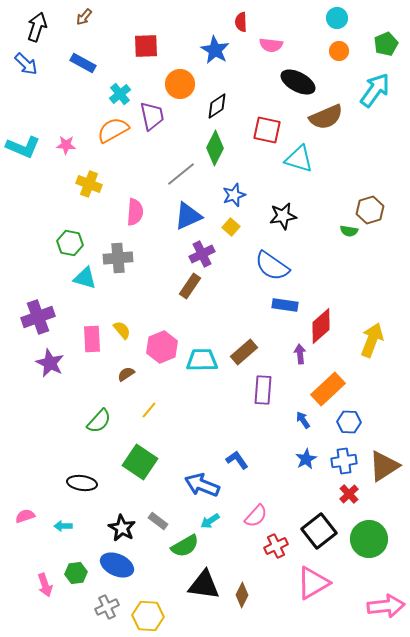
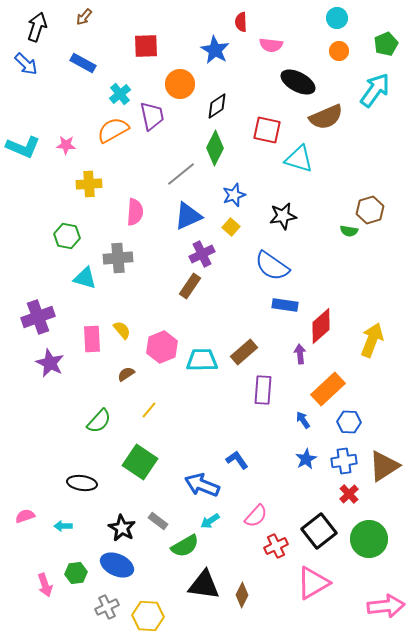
yellow cross at (89, 184): rotated 25 degrees counterclockwise
green hexagon at (70, 243): moved 3 px left, 7 px up
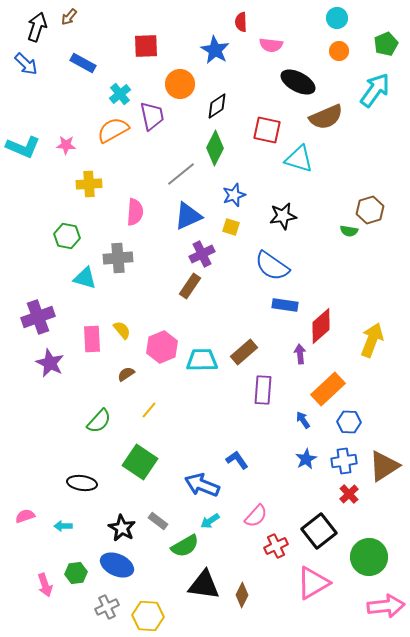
brown arrow at (84, 17): moved 15 px left
yellow square at (231, 227): rotated 24 degrees counterclockwise
green circle at (369, 539): moved 18 px down
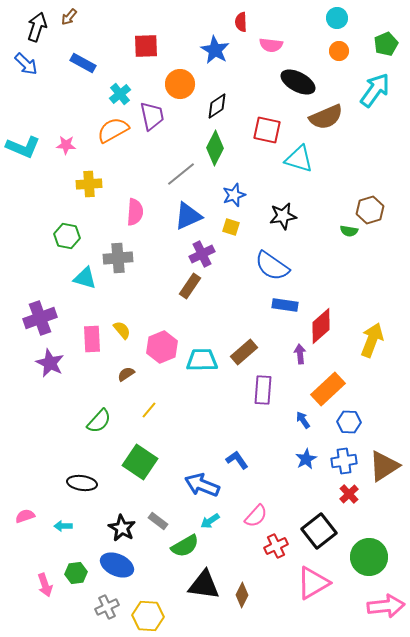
purple cross at (38, 317): moved 2 px right, 1 px down
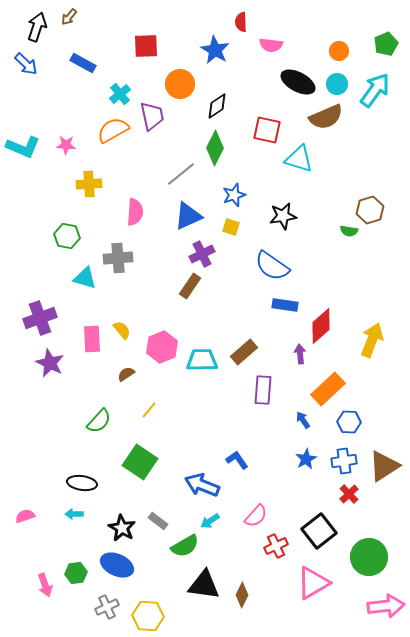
cyan circle at (337, 18): moved 66 px down
cyan arrow at (63, 526): moved 11 px right, 12 px up
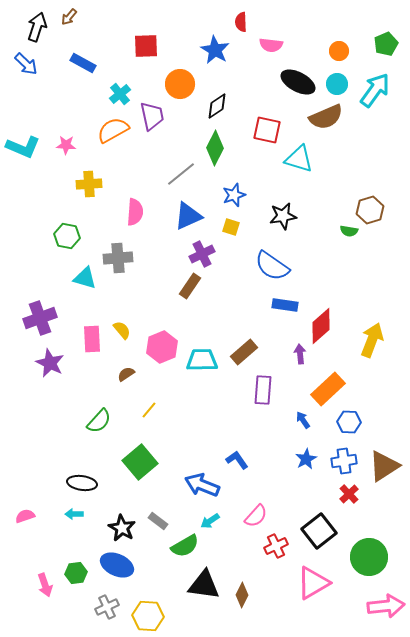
green square at (140, 462): rotated 16 degrees clockwise
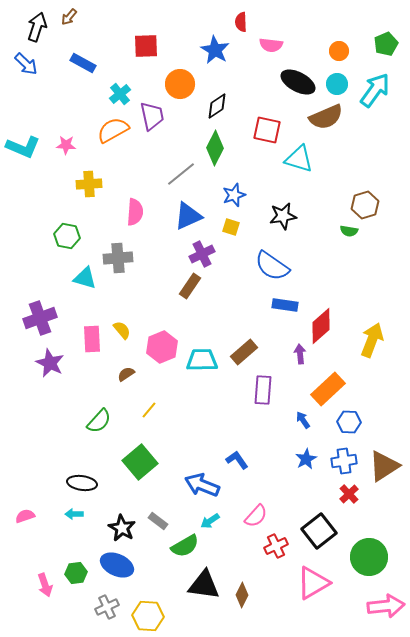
brown hexagon at (370, 210): moved 5 px left, 5 px up
